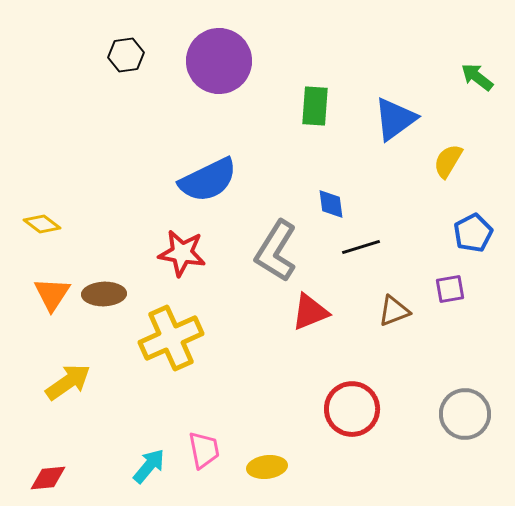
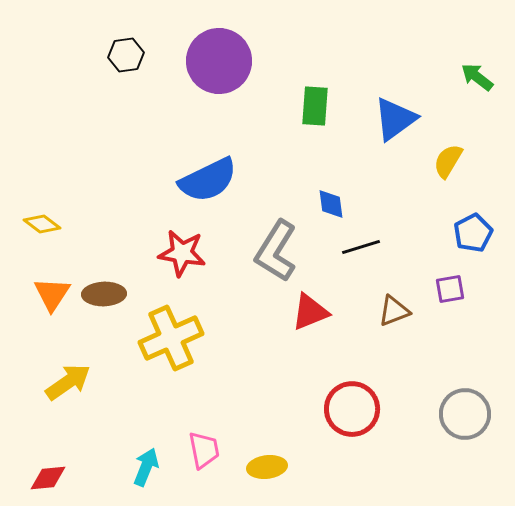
cyan arrow: moved 3 px left, 1 px down; rotated 18 degrees counterclockwise
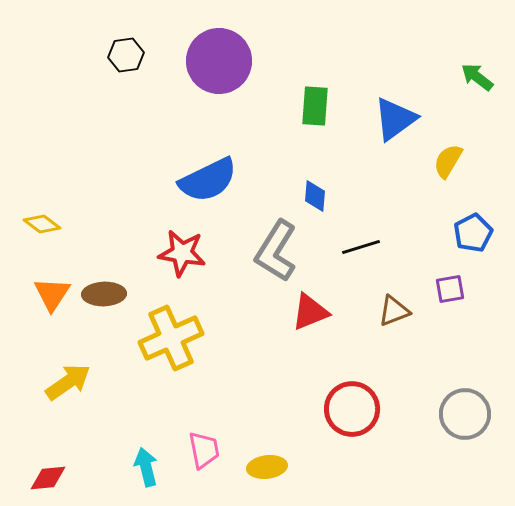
blue diamond: moved 16 px left, 8 px up; rotated 12 degrees clockwise
cyan arrow: rotated 36 degrees counterclockwise
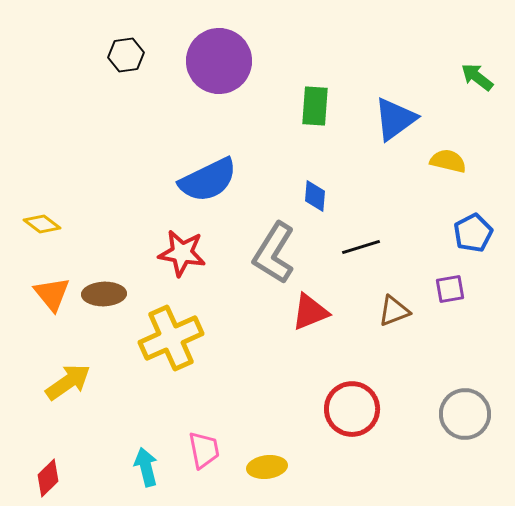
yellow semicircle: rotated 72 degrees clockwise
gray L-shape: moved 2 px left, 2 px down
orange triangle: rotated 12 degrees counterclockwise
red diamond: rotated 39 degrees counterclockwise
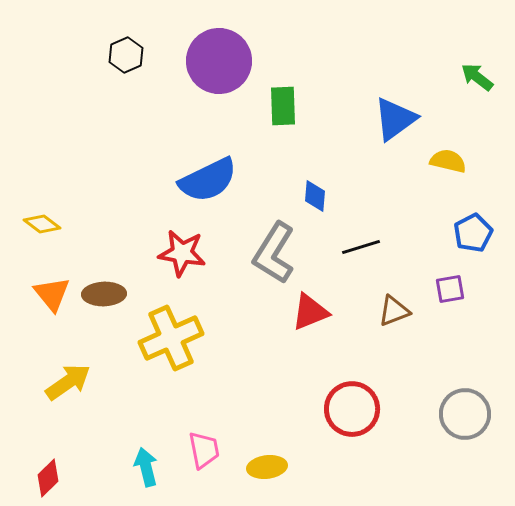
black hexagon: rotated 16 degrees counterclockwise
green rectangle: moved 32 px left; rotated 6 degrees counterclockwise
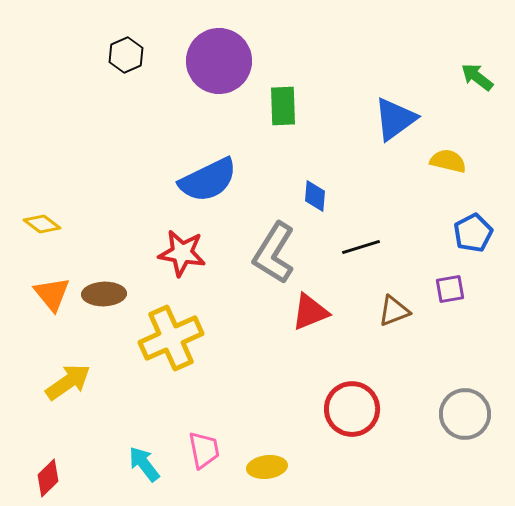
cyan arrow: moved 2 px left, 3 px up; rotated 24 degrees counterclockwise
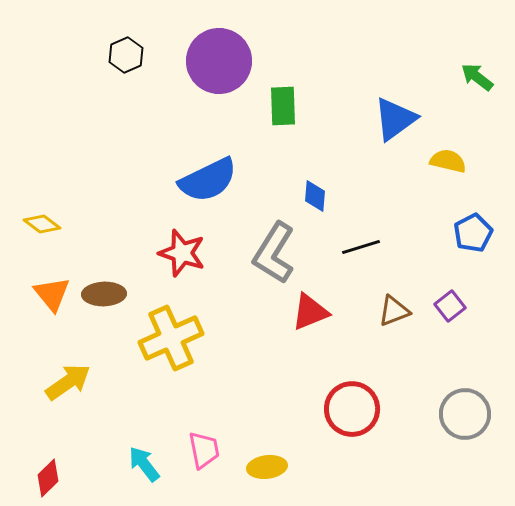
red star: rotated 9 degrees clockwise
purple square: moved 17 px down; rotated 28 degrees counterclockwise
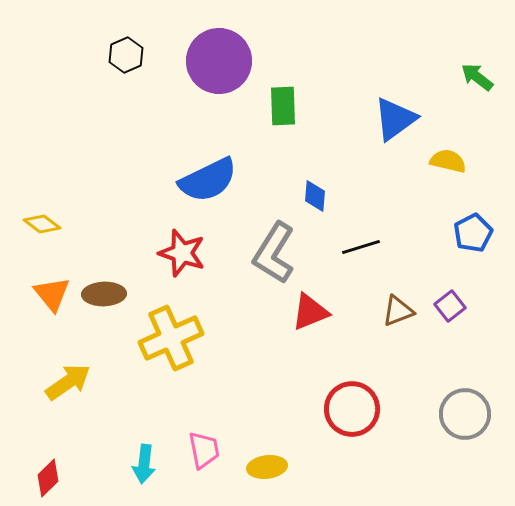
brown triangle: moved 4 px right
cyan arrow: rotated 135 degrees counterclockwise
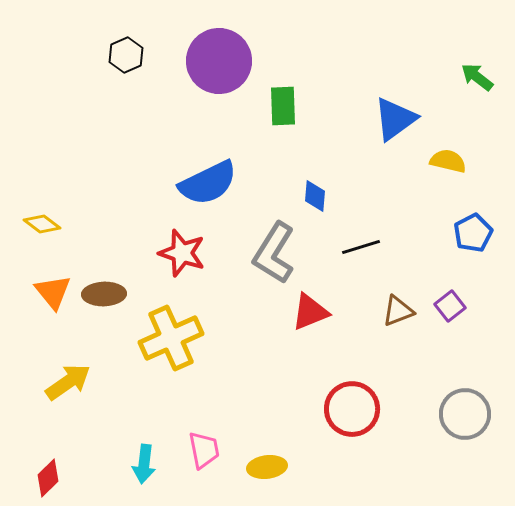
blue semicircle: moved 3 px down
orange triangle: moved 1 px right, 2 px up
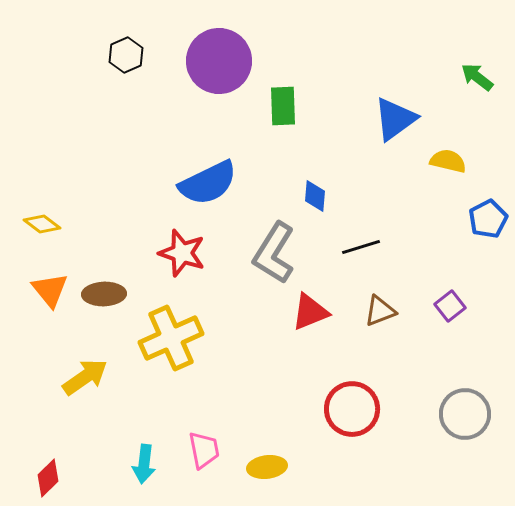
blue pentagon: moved 15 px right, 14 px up
orange triangle: moved 3 px left, 2 px up
brown triangle: moved 18 px left
yellow arrow: moved 17 px right, 5 px up
